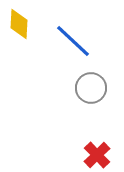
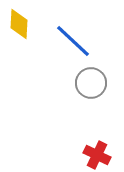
gray circle: moved 5 px up
red cross: rotated 20 degrees counterclockwise
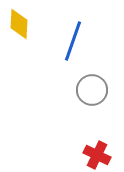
blue line: rotated 66 degrees clockwise
gray circle: moved 1 px right, 7 px down
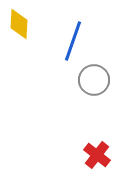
gray circle: moved 2 px right, 10 px up
red cross: rotated 12 degrees clockwise
